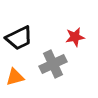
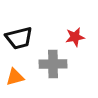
black trapezoid: rotated 12 degrees clockwise
gray cross: rotated 24 degrees clockwise
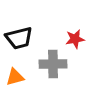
red star: moved 2 px down
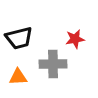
orange triangle: moved 3 px right; rotated 12 degrees clockwise
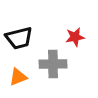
red star: moved 2 px up
orange triangle: rotated 18 degrees counterclockwise
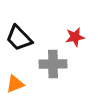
black trapezoid: rotated 60 degrees clockwise
orange triangle: moved 3 px left, 7 px down
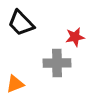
black trapezoid: moved 2 px right, 15 px up
gray cross: moved 4 px right, 1 px up
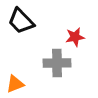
black trapezoid: moved 2 px up
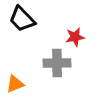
black trapezoid: moved 1 px right, 2 px up
